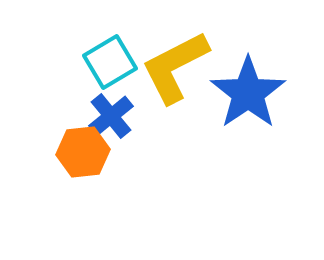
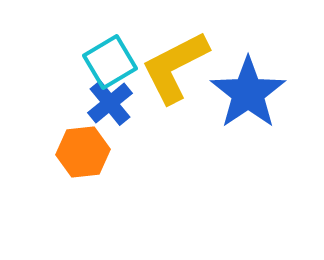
blue cross: moved 1 px left, 13 px up
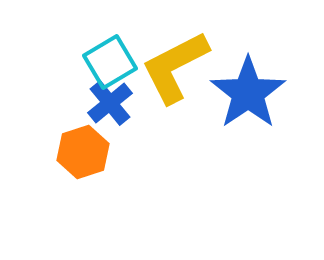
orange hexagon: rotated 12 degrees counterclockwise
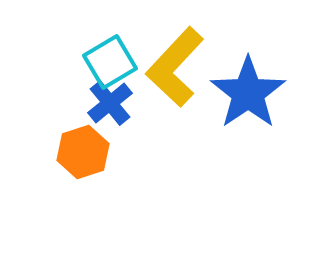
yellow L-shape: rotated 20 degrees counterclockwise
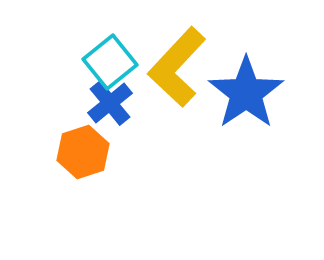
cyan square: rotated 8 degrees counterclockwise
yellow L-shape: moved 2 px right
blue star: moved 2 px left
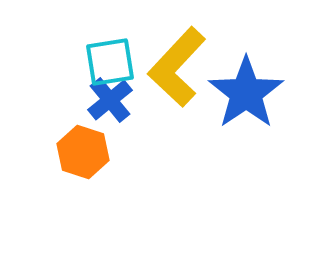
cyan square: rotated 30 degrees clockwise
blue cross: moved 3 px up
orange hexagon: rotated 24 degrees counterclockwise
